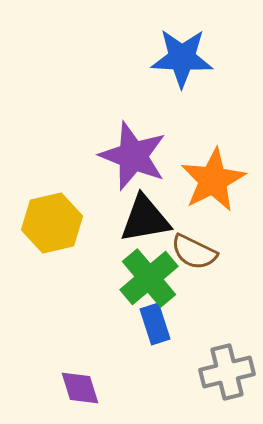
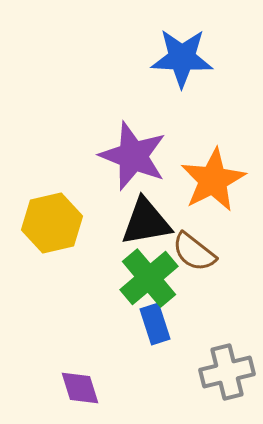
black triangle: moved 1 px right, 3 px down
brown semicircle: rotated 12 degrees clockwise
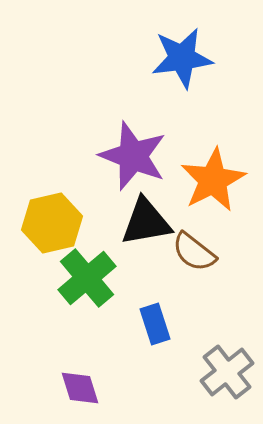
blue star: rotated 10 degrees counterclockwise
green cross: moved 62 px left
gray cross: rotated 24 degrees counterclockwise
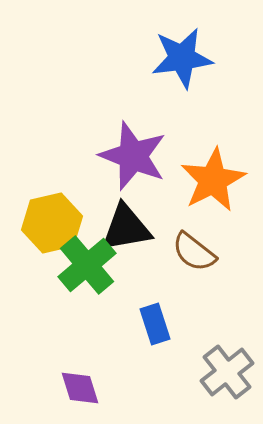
black triangle: moved 20 px left, 6 px down
green cross: moved 13 px up
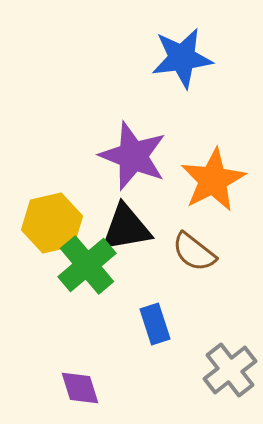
gray cross: moved 3 px right, 2 px up
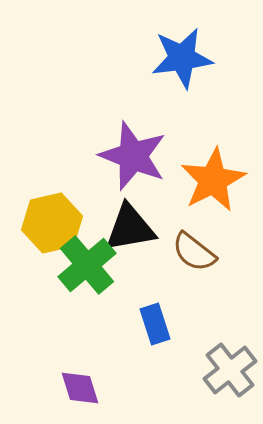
black triangle: moved 4 px right
